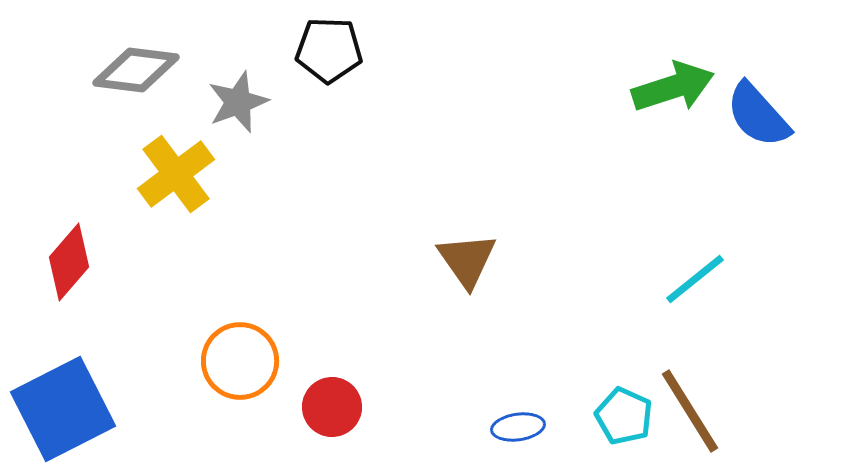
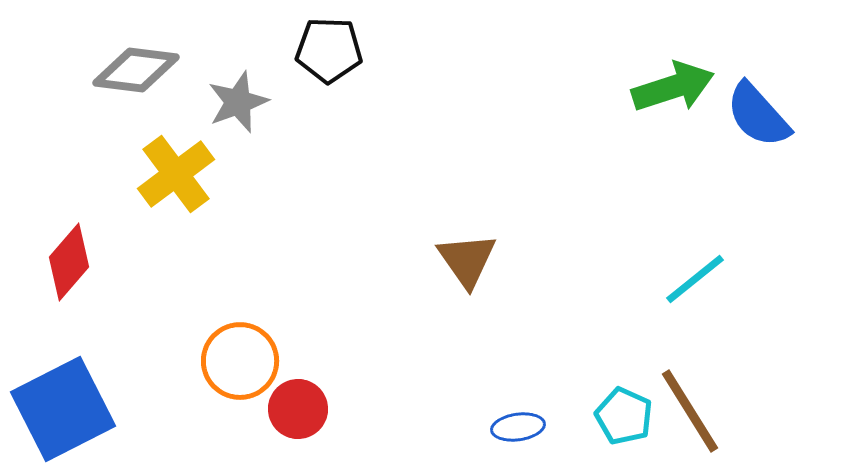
red circle: moved 34 px left, 2 px down
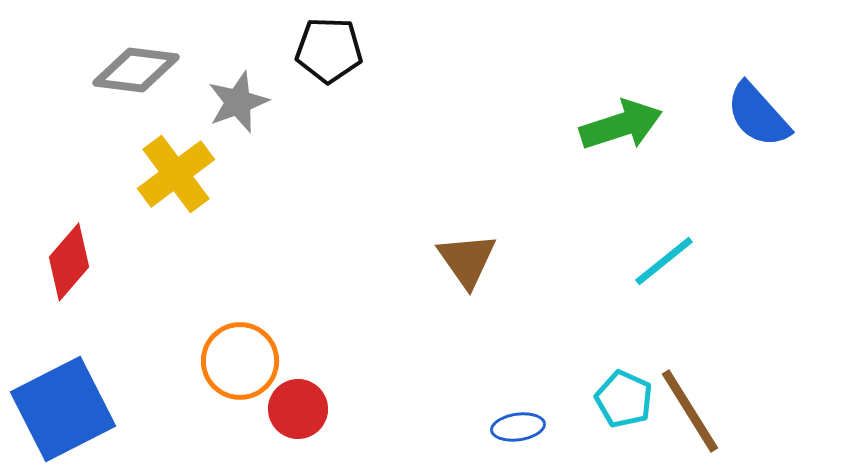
green arrow: moved 52 px left, 38 px down
cyan line: moved 31 px left, 18 px up
cyan pentagon: moved 17 px up
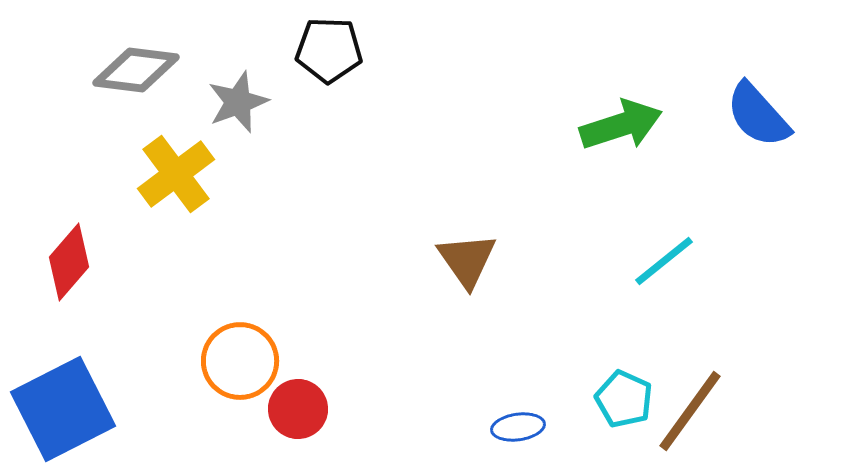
brown line: rotated 68 degrees clockwise
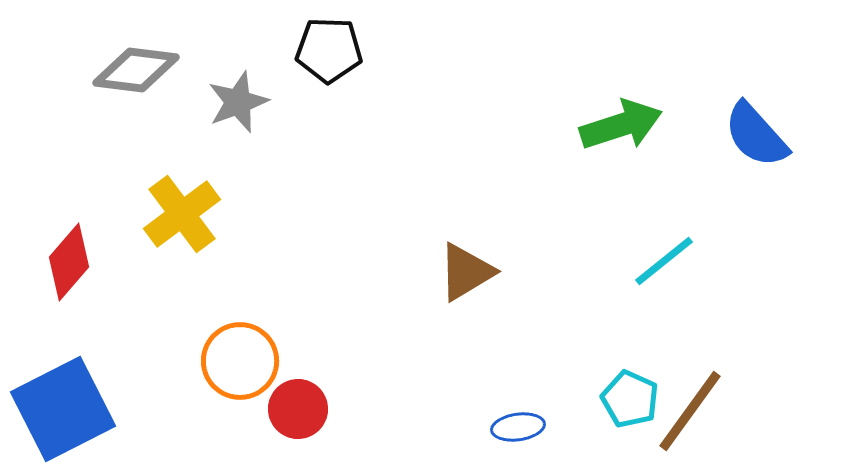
blue semicircle: moved 2 px left, 20 px down
yellow cross: moved 6 px right, 40 px down
brown triangle: moved 1 px left, 12 px down; rotated 34 degrees clockwise
cyan pentagon: moved 6 px right
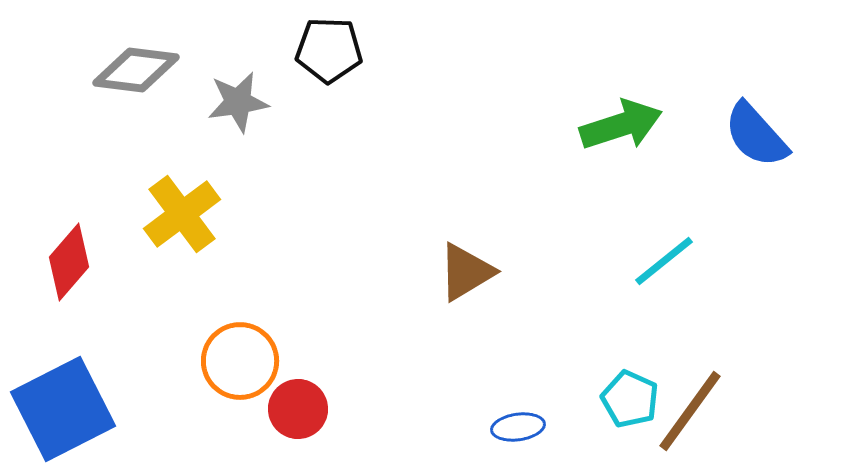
gray star: rotated 12 degrees clockwise
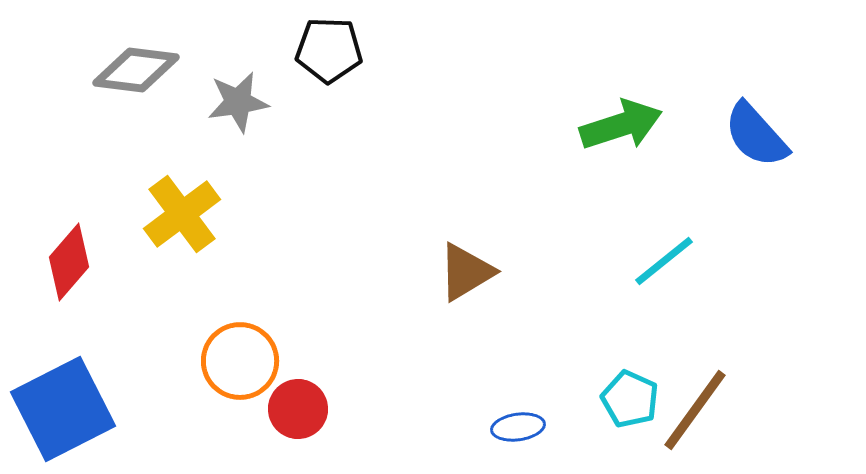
brown line: moved 5 px right, 1 px up
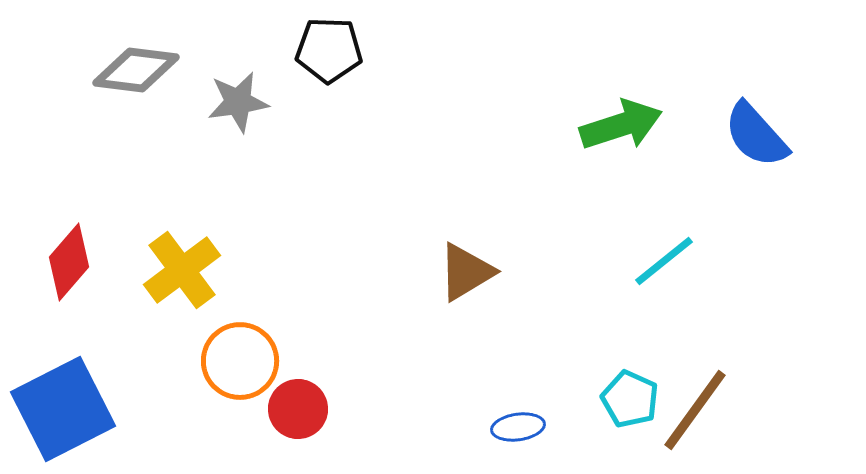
yellow cross: moved 56 px down
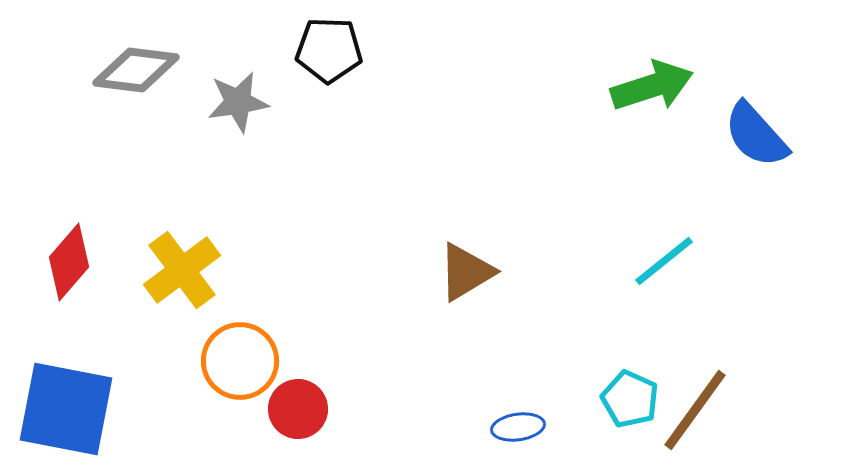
green arrow: moved 31 px right, 39 px up
blue square: moved 3 px right; rotated 38 degrees clockwise
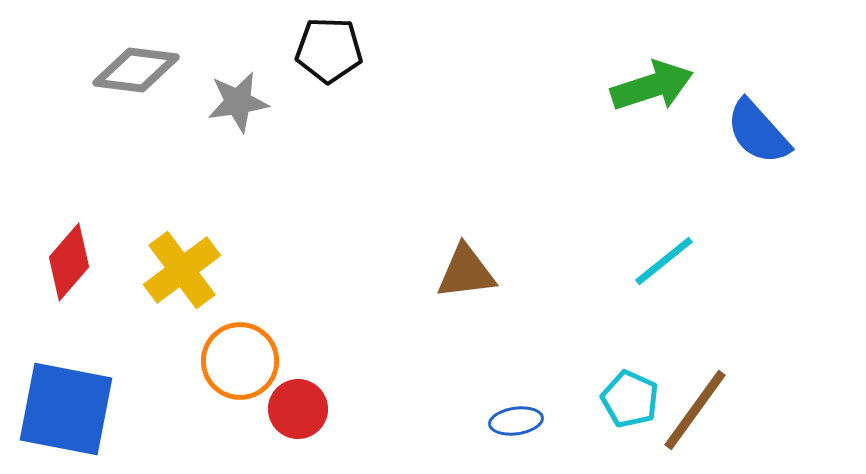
blue semicircle: moved 2 px right, 3 px up
brown triangle: rotated 24 degrees clockwise
blue ellipse: moved 2 px left, 6 px up
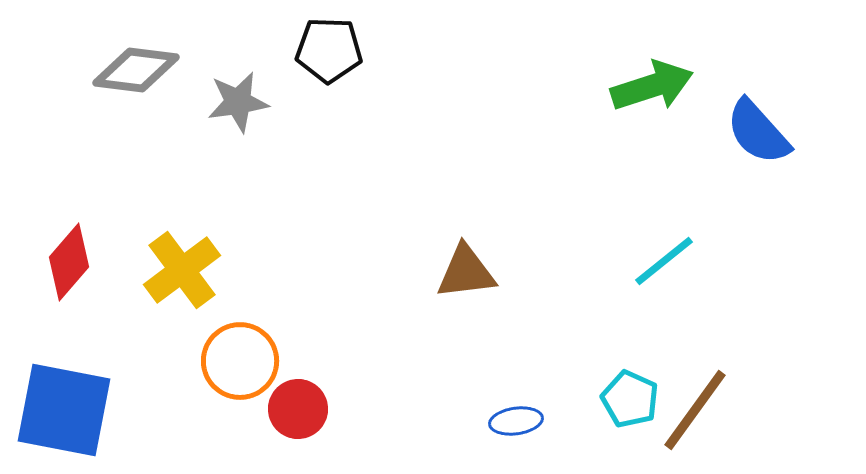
blue square: moved 2 px left, 1 px down
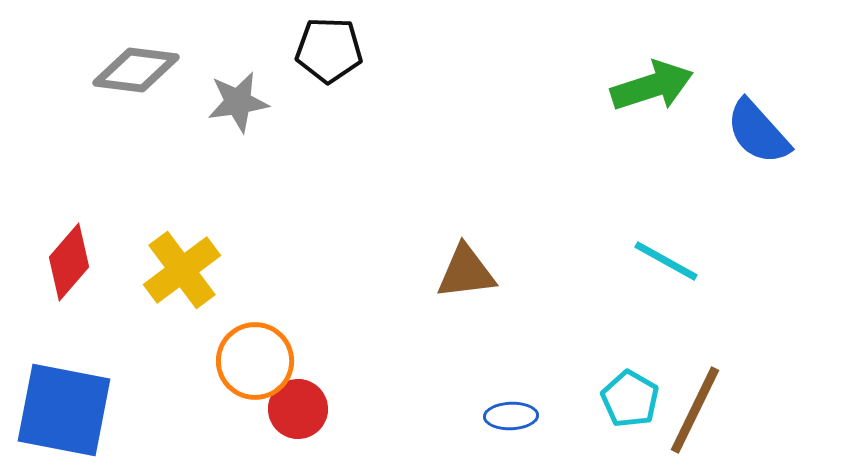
cyan line: moved 2 px right; rotated 68 degrees clockwise
orange circle: moved 15 px right
cyan pentagon: rotated 6 degrees clockwise
brown line: rotated 10 degrees counterclockwise
blue ellipse: moved 5 px left, 5 px up; rotated 6 degrees clockwise
